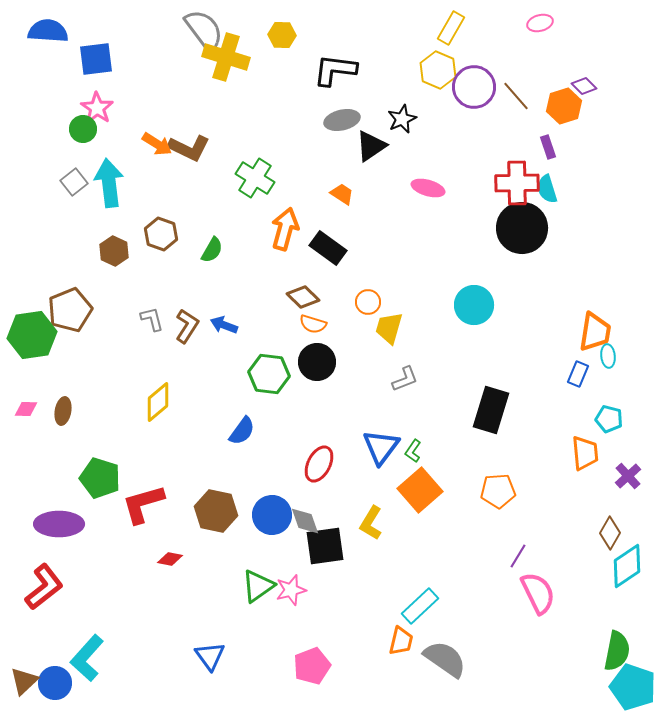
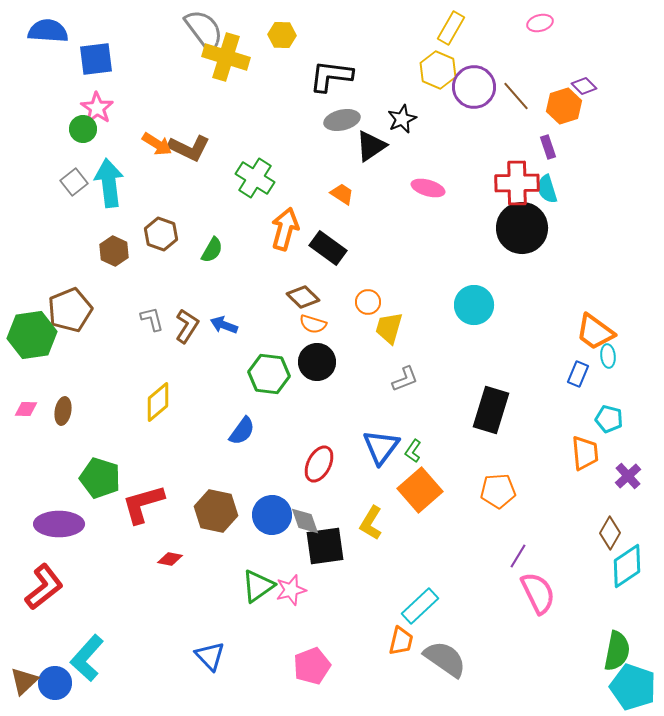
black L-shape at (335, 70): moved 4 px left, 6 px down
orange trapezoid at (595, 332): rotated 117 degrees clockwise
blue triangle at (210, 656): rotated 8 degrees counterclockwise
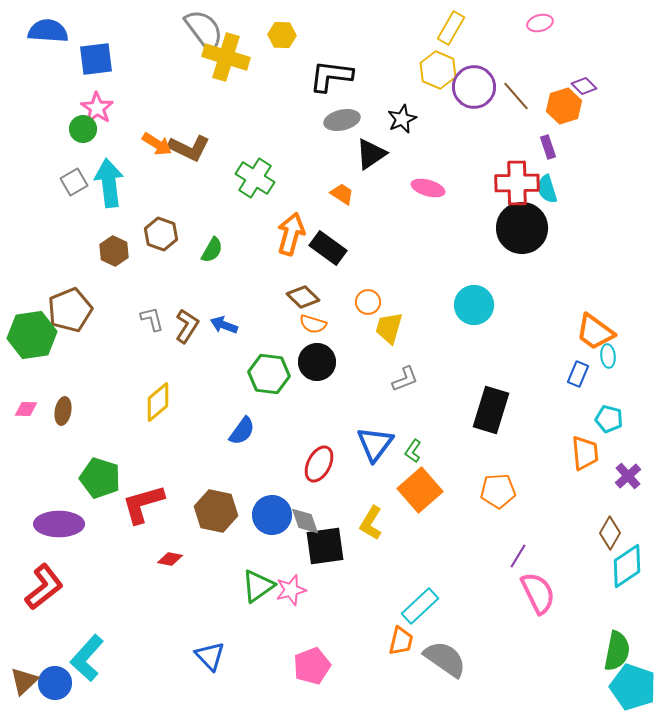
black triangle at (371, 146): moved 8 px down
gray square at (74, 182): rotated 8 degrees clockwise
orange arrow at (285, 229): moved 6 px right, 5 px down
blue triangle at (381, 447): moved 6 px left, 3 px up
